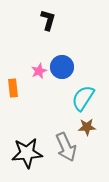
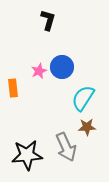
black star: moved 2 px down
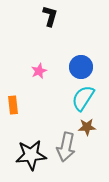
black L-shape: moved 2 px right, 4 px up
blue circle: moved 19 px right
orange rectangle: moved 17 px down
gray arrow: rotated 36 degrees clockwise
black star: moved 4 px right
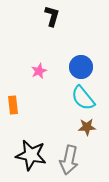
black L-shape: moved 2 px right
cyan semicircle: rotated 72 degrees counterclockwise
gray arrow: moved 3 px right, 13 px down
black star: rotated 16 degrees clockwise
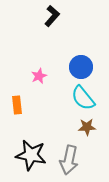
black L-shape: rotated 25 degrees clockwise
pink star: moved 5 px down
orange rectangle: moved 4 px right
